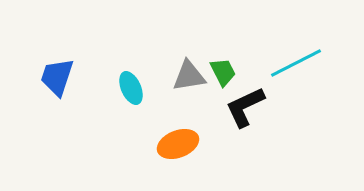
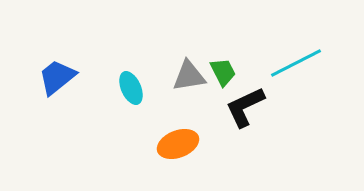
blue trapezoid: rotated 33 degrees clockwise
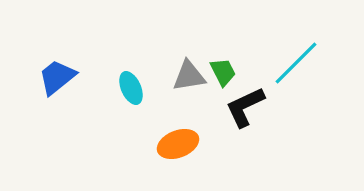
cyan line: rotated 18 degrees counterclockwise
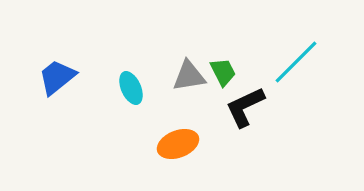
cyan line: moved 1 px up
